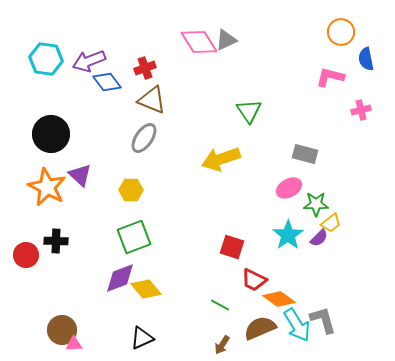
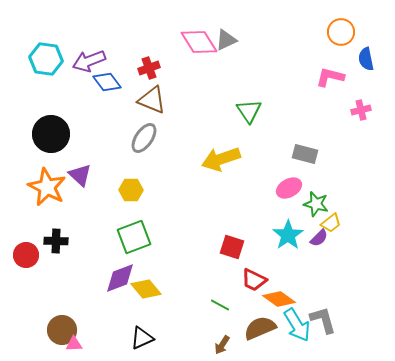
red cross: moved 4 px right
green star: rotated 15 degrees clockwise
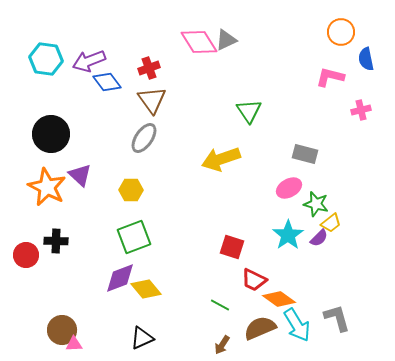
brown triangle: rotated 32 degrees clockwise
gray L-shape: moved 14 px right, 2 px up
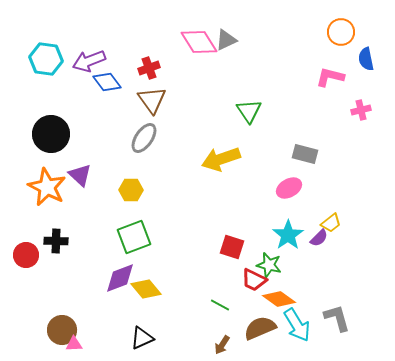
green star: moved 47 px left, 61 px down
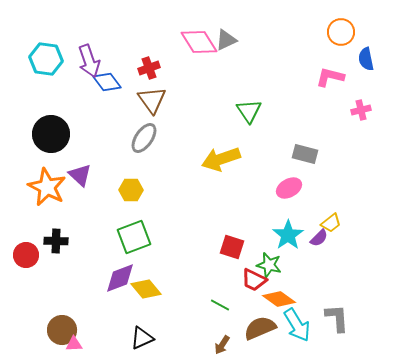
purple arrow: rotated 88 degrees counterclockwise
gray L-shape: rotated 12 degrees clockwise
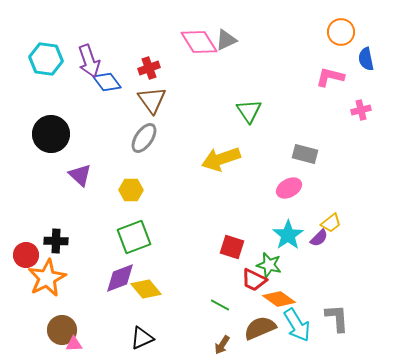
orange star: moved 91 px down; rotated 18 degrees clockwise
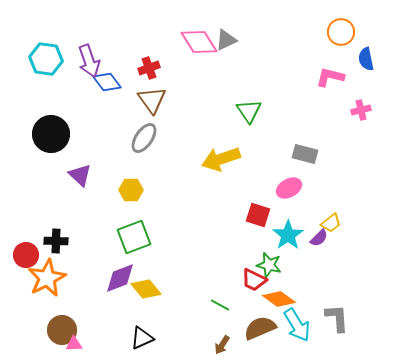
red square: moved 26 px right, 32 px up
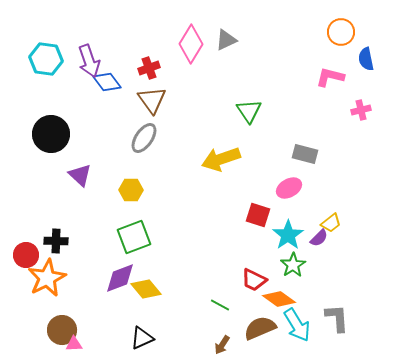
pink diamond: moved 8 px left, 2 px down; rotated 63 degrees clockwise
green star: moved 24 px right; rotated 25 degrees clockwise
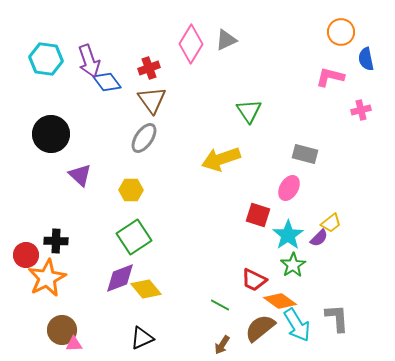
pink ellipse: rotated 30 degrees counterclockwise
green square: rotated 12 degrees counterclockwise
orange diamond: moved 1 px right, 2 px down
brown semicircle: rotated 16 degrees counterclockwise
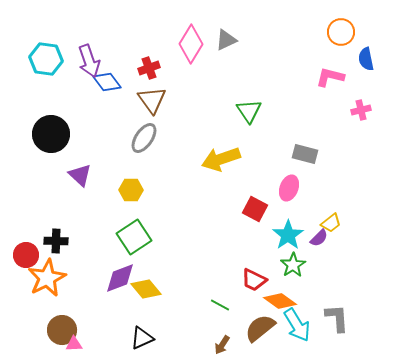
pink ellipse: rotated 10 degrees counterclockwise
red square: moved 3 px left, 6 px up; rotated 10 degrees clockwise
